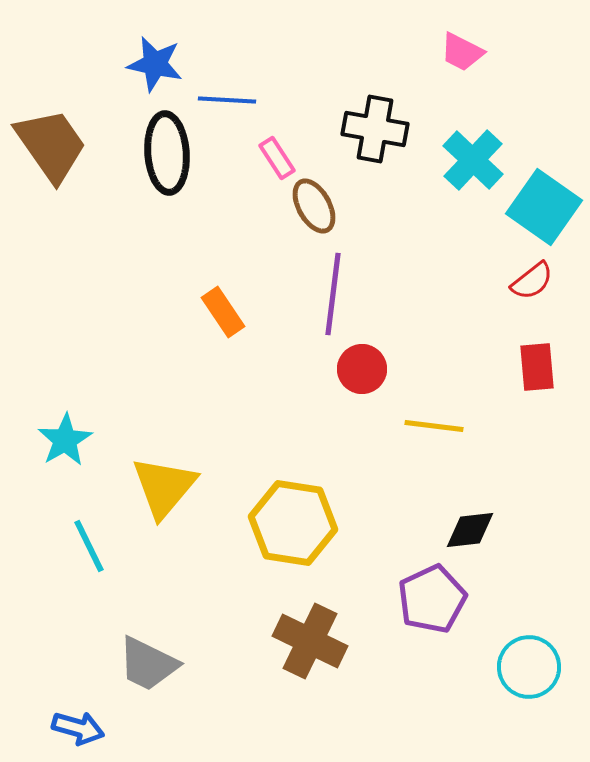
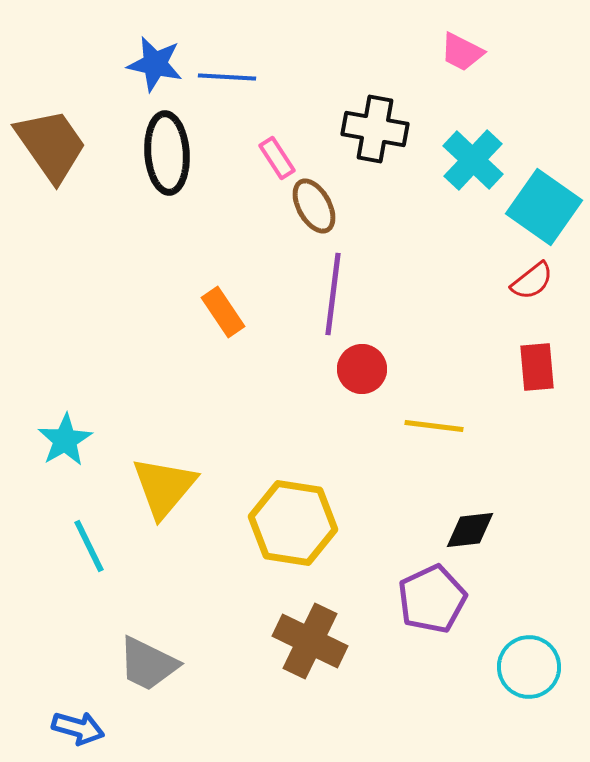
blue line: moved 23 px up
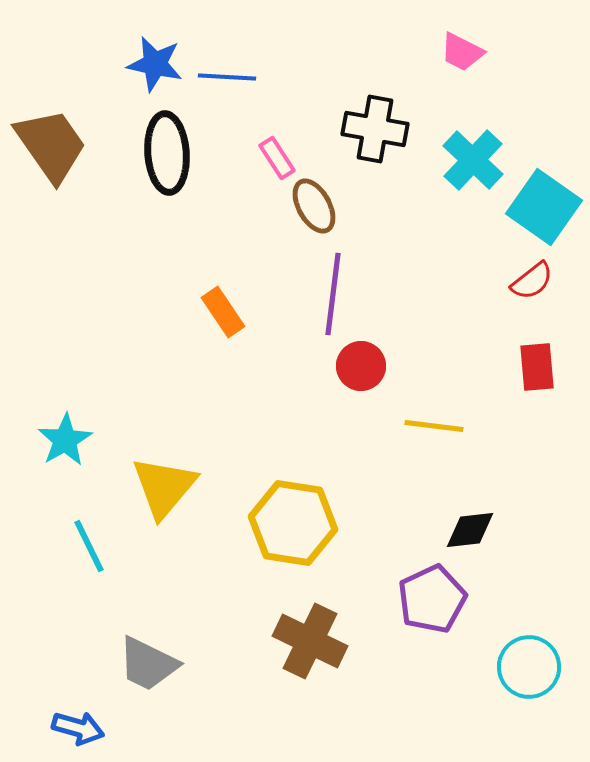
red circle: moved 1 px left, 3 px up
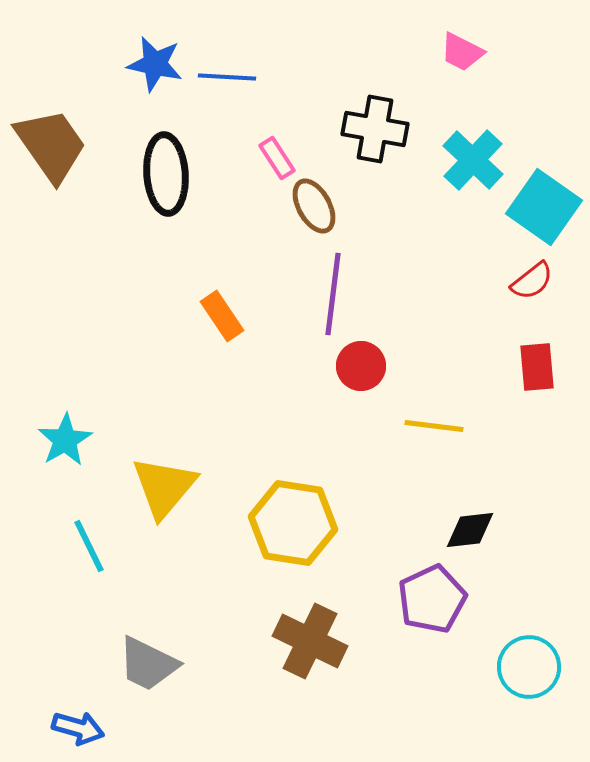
black ellipse: moved 1 px left, 21 px down
orange rectangle: moved 1 px left, 4 px down
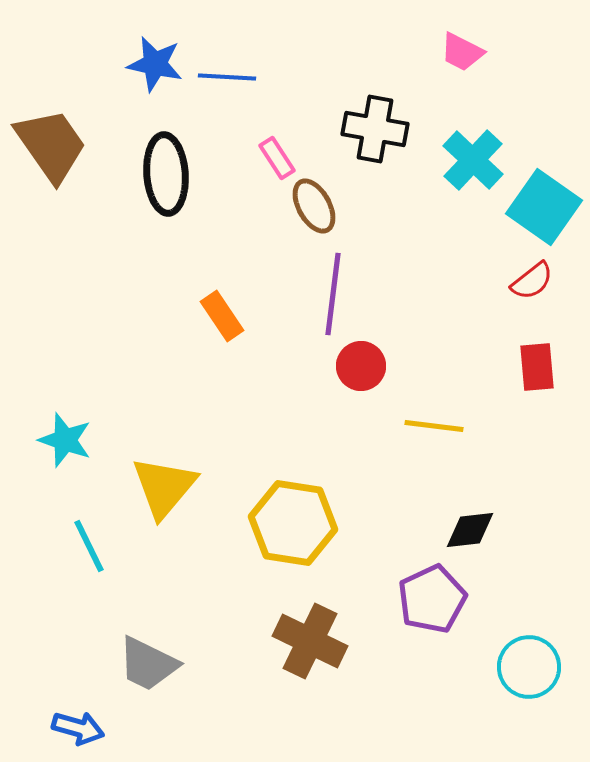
cyan star: rotated 22 degrees counterclockwise
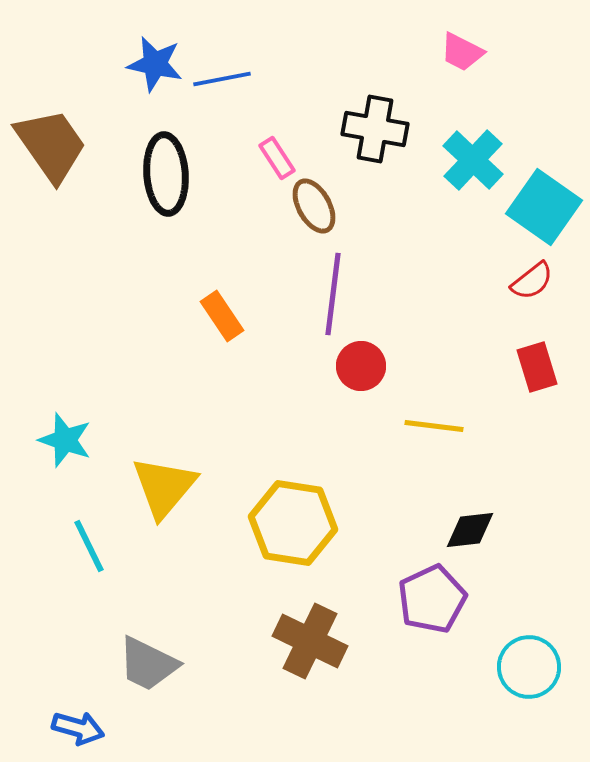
blue line: moved 5 px left, 2 px down; rotated 14 degrees counterclockwise
red rectangle: rotated 12 degrees counterclockwise
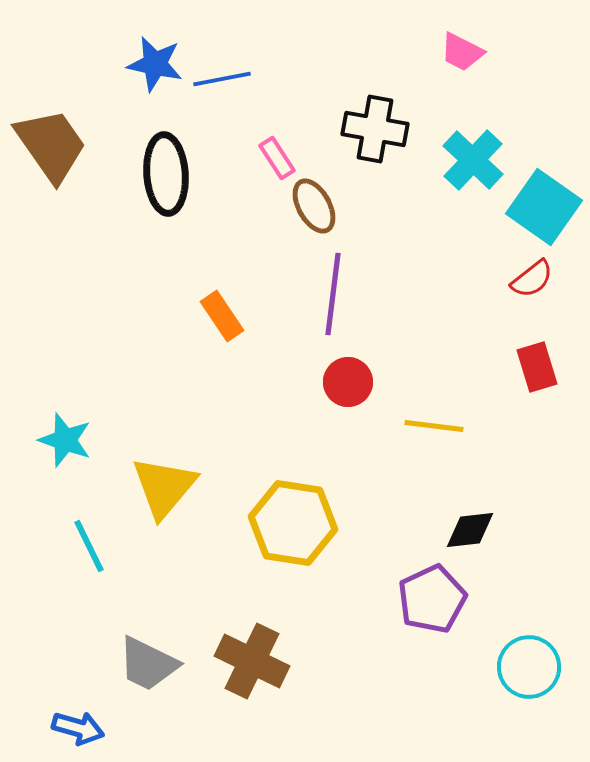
red semicircle: moved 2 px up
red circle: moved 13 px left, 16 px down
brown cross: moved 58 px left, 20 px down
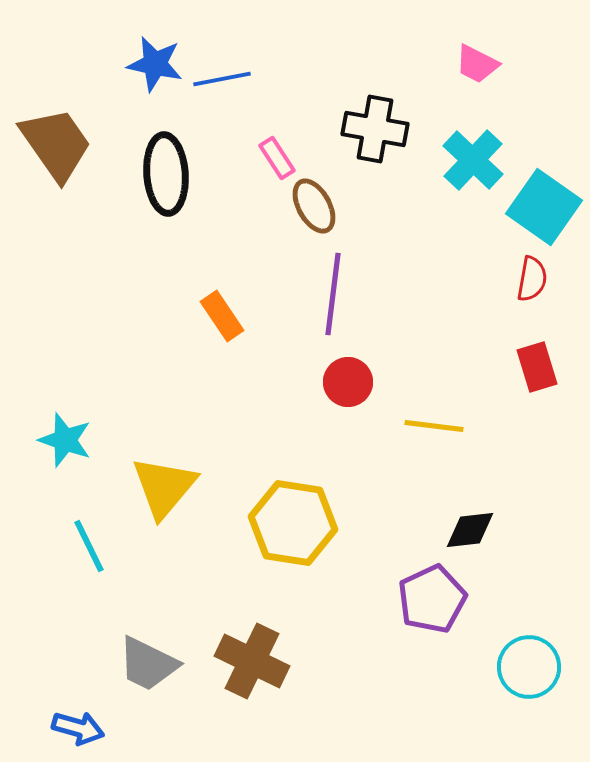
pink trapezoid: moved 15 px right, 12 px down
brown trapezoid: moved 5 px right, 1 px up
red semicircle: rotated 42 degrees counterclockwise
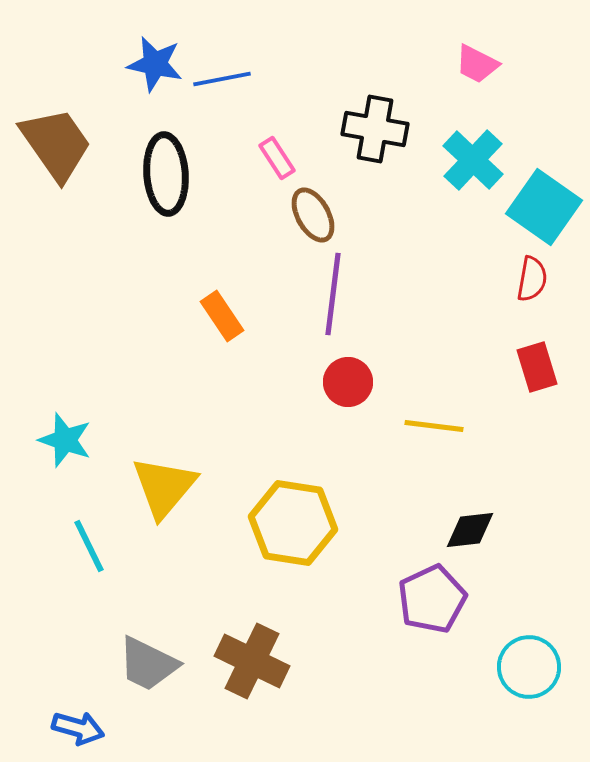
brown ellipse: moved 1 px left, 9 px down
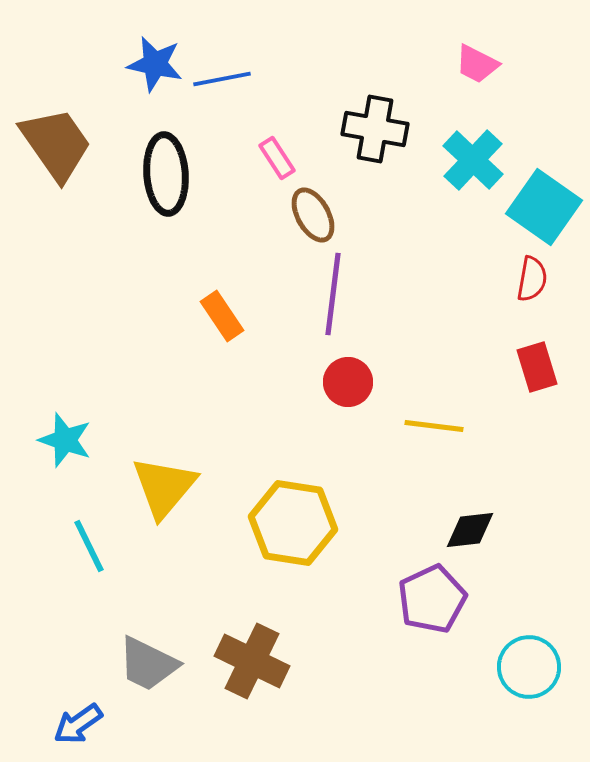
blue arrow: moved 4 px up; rotated 129 degrees clockwise
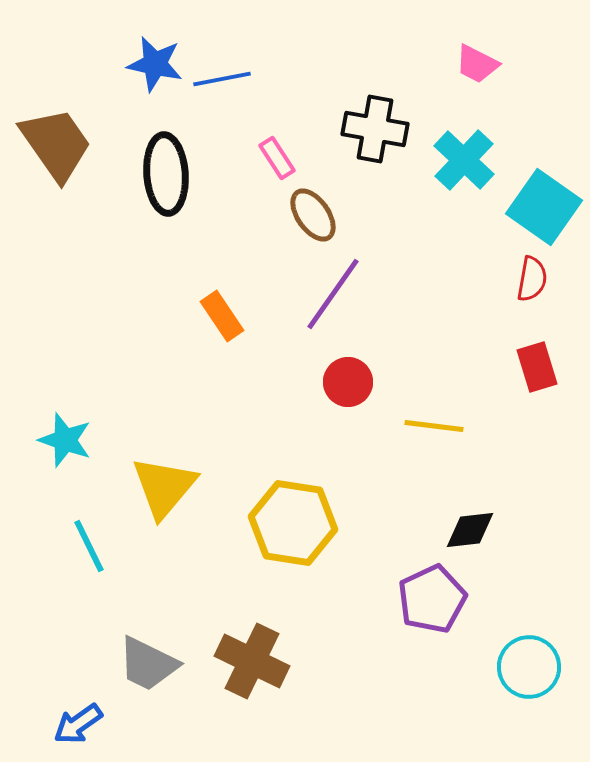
cyan cross: moved 9 px left
brown ellipse: rotated 6 degrees counterclockwise
purple line: rotated 28 degrees clockwise
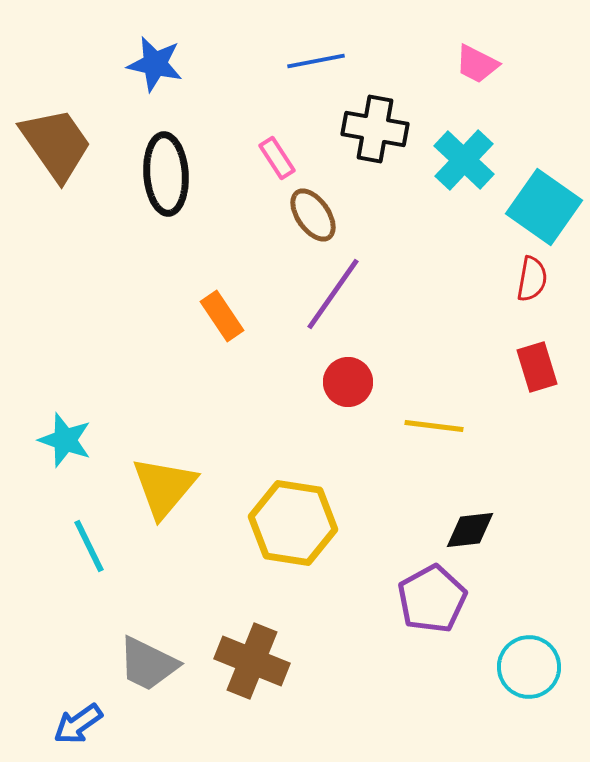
blue line: moved 94 px right, 18 px up
purple pentagon: rotated 4 degrees counterclockwise
brown cross: rotated 4 degrees counterclockwise
